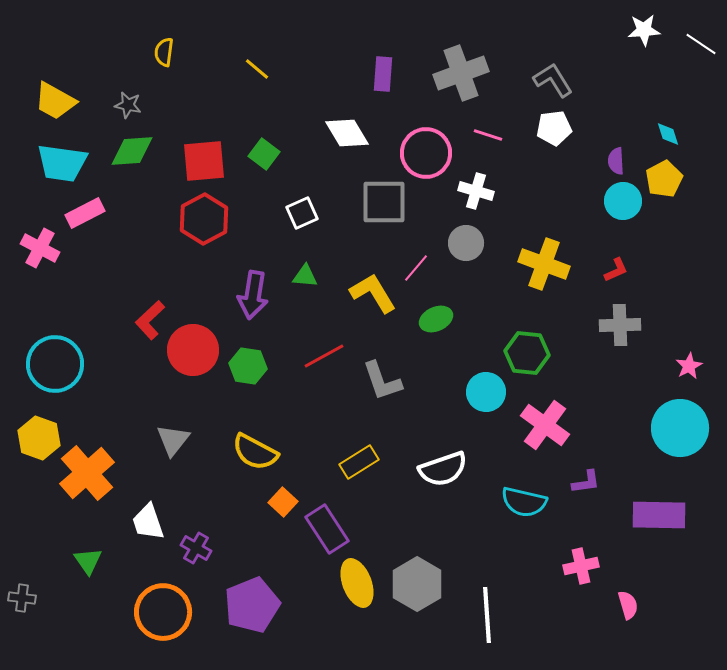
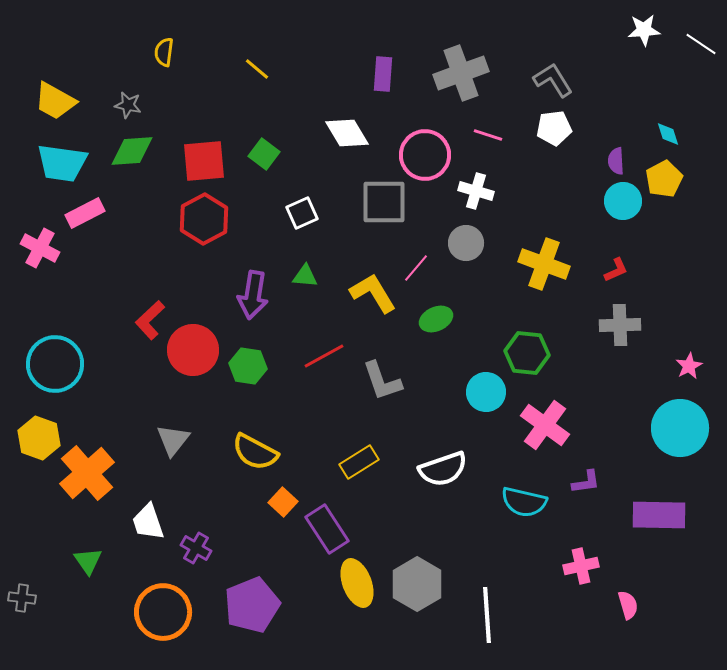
pink circle at (426, 153): moved 1 px left, 2 px down
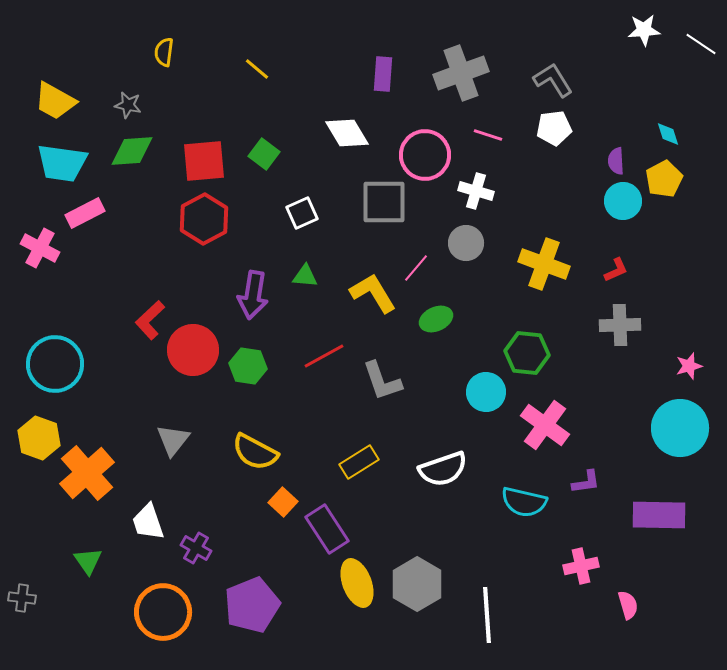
pink star at (689, 366): rotated 12 degrees clockwise
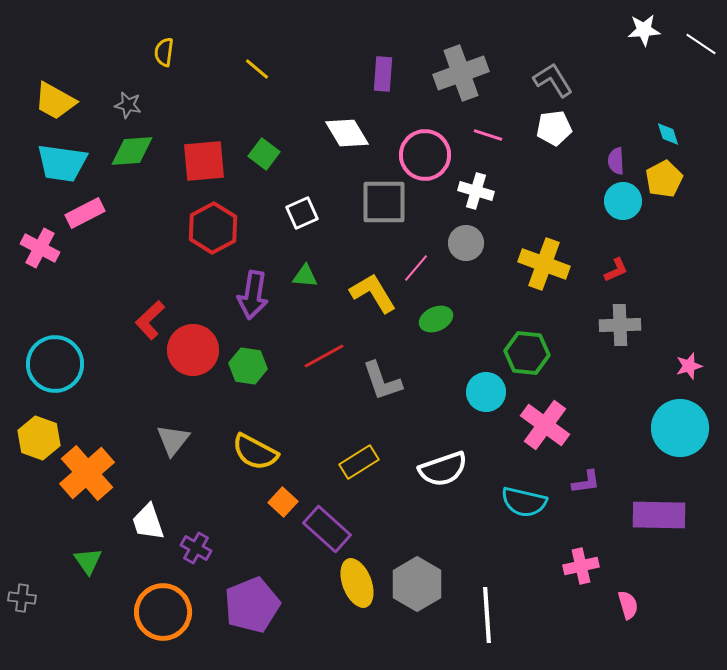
red hexagon at (204, 219): moved 9 px right, 9 px down
purple rectangle at (327, 529): rotated 15 degrees counterclockwise
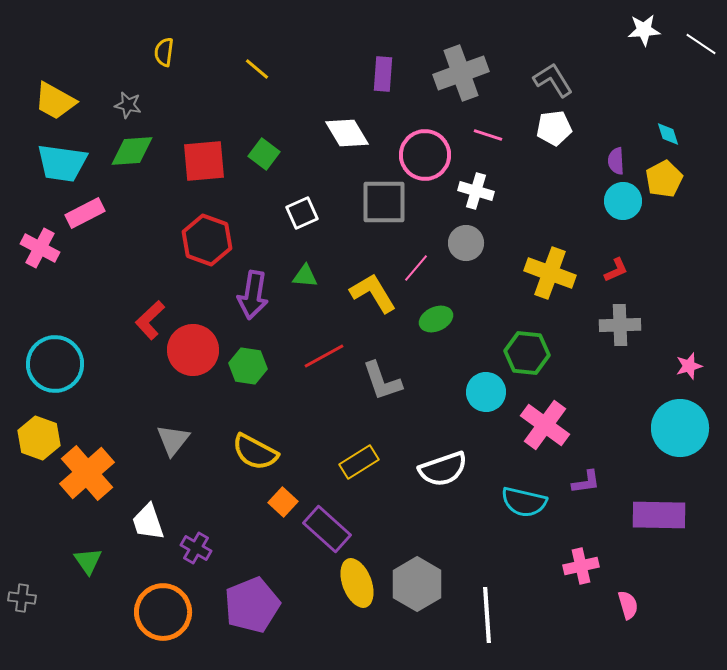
red hexagon at (213, 228): moved 6 px left, 12 px down; rotated 12 degrees counterclockwise
yellow cross at (544, 264): moved 6 px right, 9 px down
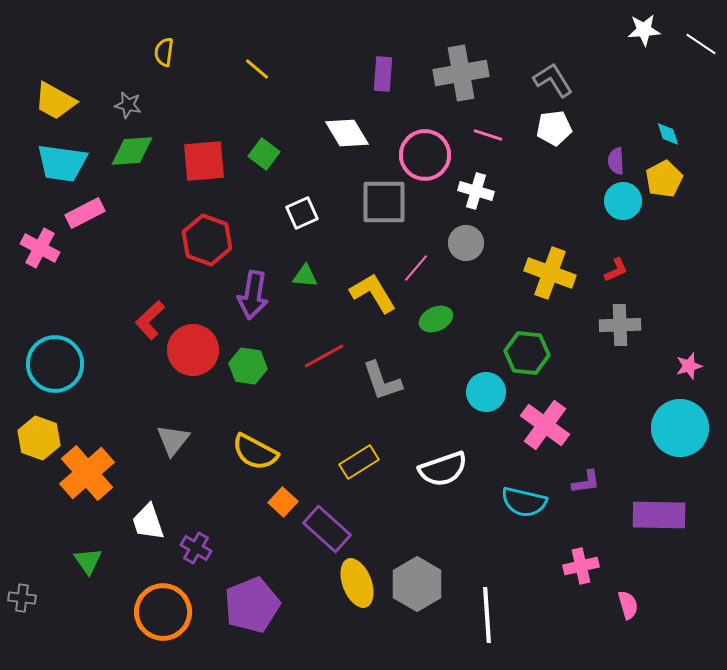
gray cross at (461, 73): rotated 10 degrees clockwise
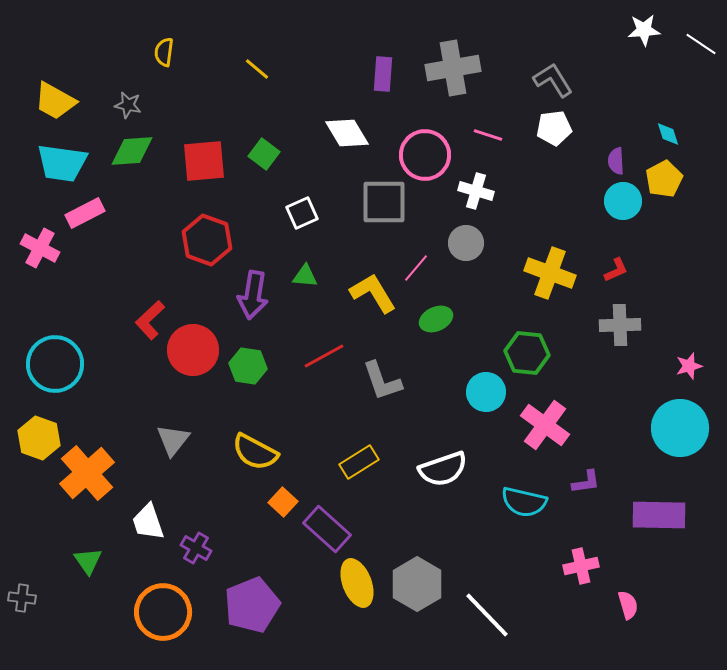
gray cross at (461, 73): moved 8 px left, 5 px up
white line at (487, 615): rotated 40 degrees counterclockwise
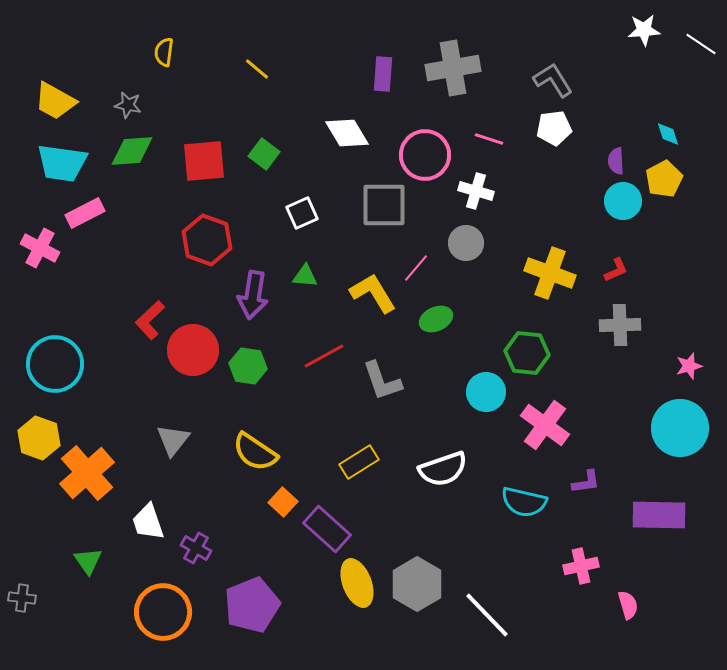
pink line at (488, 135): moved 1 px right, 4 px down
gray square at (384, 202): moved 3 px down
yellow semicircle at (255, 452): rotated 6 degrees clockwise
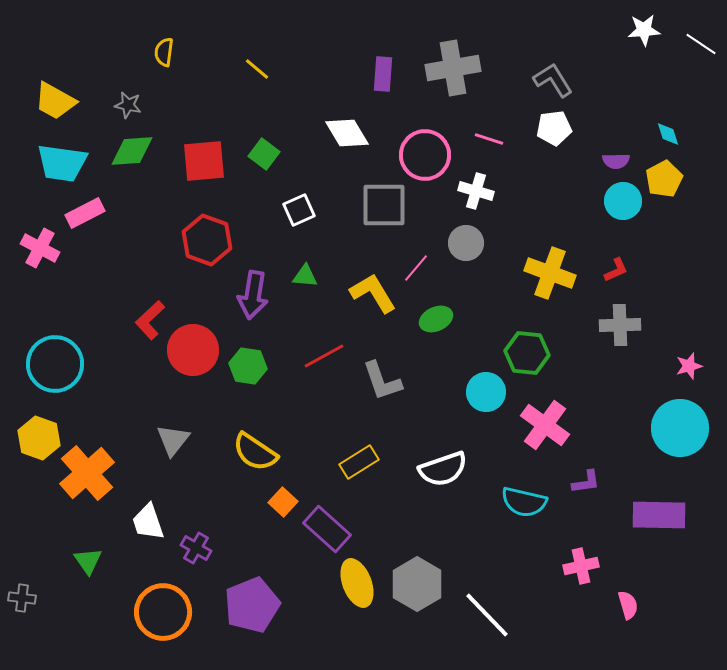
purple semicircle at (616, 161): rotated 88 degrees counterclockwise
white square at (302, 213): moved 3 px left, 3 px up
